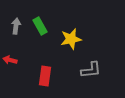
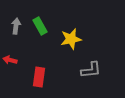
red rectangle: moved 6 px left, 1 px down
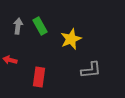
gray arrow: moved 2 px right
yellow star: rotated 10 degrees counterclockwise
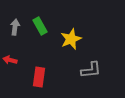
gray arrow: moved 3 px left, 1 px down
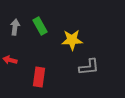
yellow star: moved 1 px right, 1 px down; rotated 20 degrees clockwise
gray L-shape: moved 2 px left, 3 px up
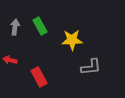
gray L-shape: moved 2 px right
red rectangle: rotated 36 degrees counterclockwise
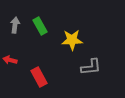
gray arrow: moved 2 px up
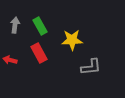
red rectangle: moved 24 px up
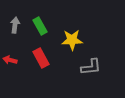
red rectangle: moved 2 px right, 5 px down
